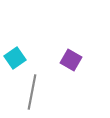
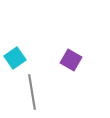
gray line: rotated 20 degrees counterclockwise
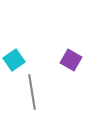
cyan square: moved 1 px left, 2 px down
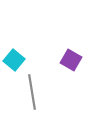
cyan square: rotated 15 degrees counterclockwise
